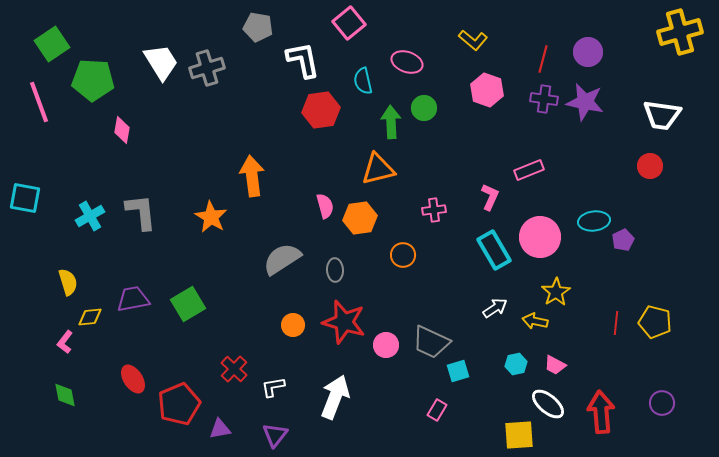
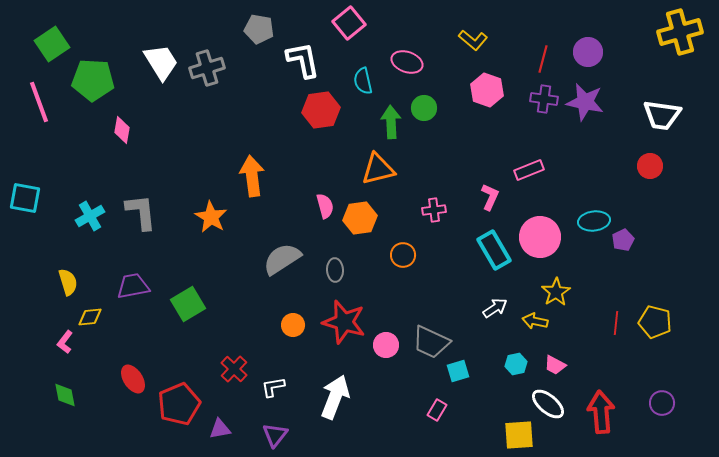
gray pentagon at (258, 27): moved 1 px right, 2 px down
purple trapezoid at (133, 299): moved 13 px up
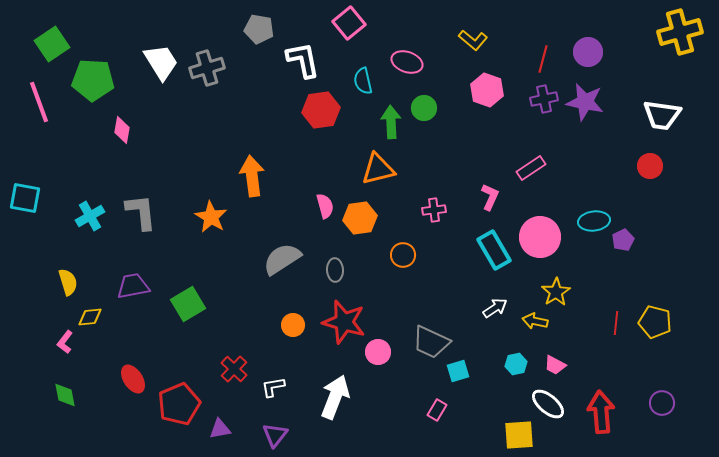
purple cross at (544, 99): rotated 20 degrees counterclockwise
pink rectangle at (529, 170): moved 2 px right, 2 px up; rotated 12 degrees counterclockwise
pink circle at (386, 345): moved 8 px left, 7 px down
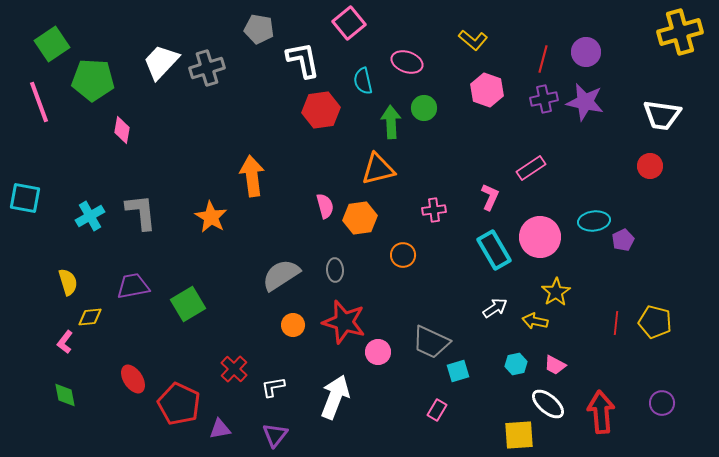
purple circle at (588, 52): moved 2 px left
white trapezoid at (161, 62): rotated 105 degrees counterclockwise
gray semicircle at (282, 259): moved 1 px left, 16 px down
red pentagon at (179, 404): rotated 24 degrees counterclockwise
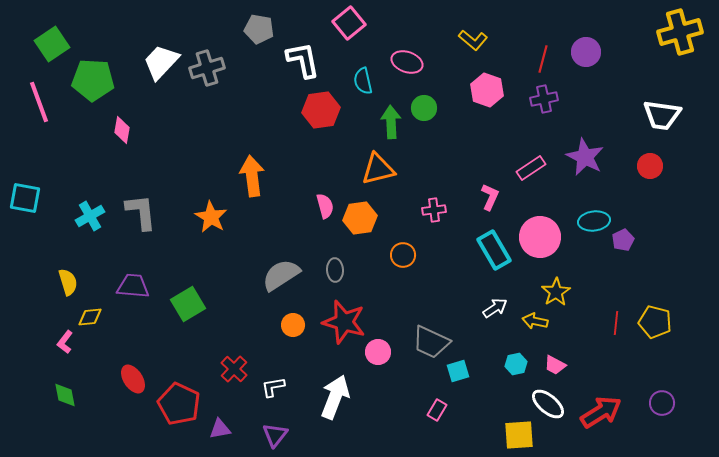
purple star at (585, 102): moved 55 px down; rotated 15 degrees clockwise
purple trapezoid at (133, 286): rotated 16 degrees clockwise
red arrow at (601, 412): rotated 63 degrees clockwise
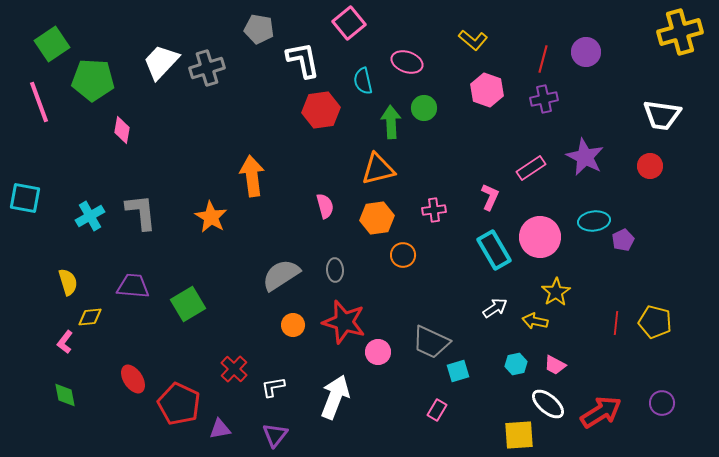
orange hexagon at (360, 218): moved 17 px right
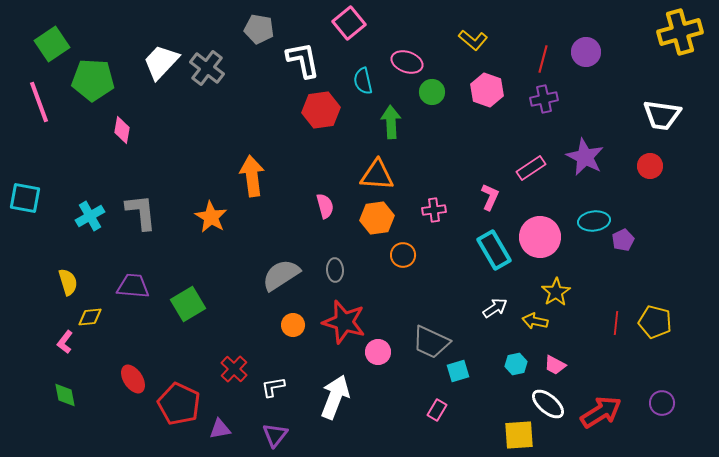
gray cross at (207, 68): rotated 36 degrees counterclockwise
green circle at (424, 108): moved 8 px right, 16 px up
orange triangle at (378, 169): moved 1 px left, 6 px down; rotated 18 degrees clockwise
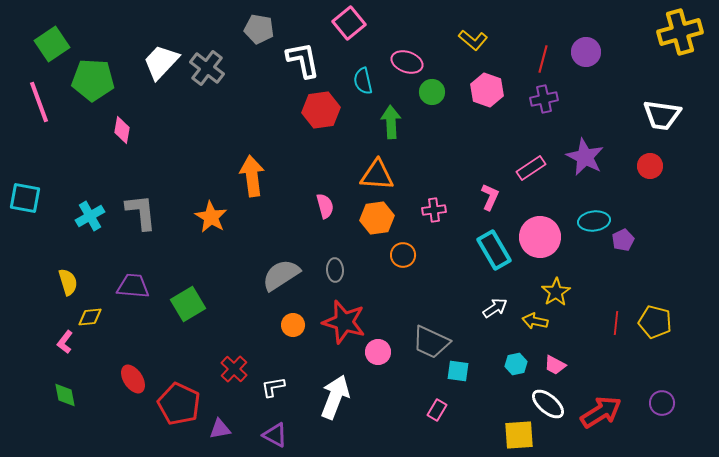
cyan square at (458, 371): rotated 25 degrees clockwise
purple triangle at (275, 435): rotated 40 degrees counterclockwise
